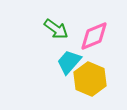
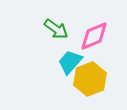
cyan trapezoid: moved 1 px right
yellow hexagon: rotated 16 degrees clockwise
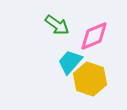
green arrow: moved 1 px right, 4 px up
yellow hexagon: rotated 20 degrees counterclockwise
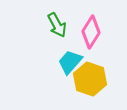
green arrow: rotated 25 degrees clockwise
pink diamond: moved 3 px left, 4 px up; rotated 36 degrees counterclockwise
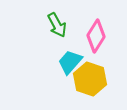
pink diamond: moved 5 px right, 4 px down
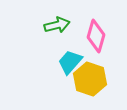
green arrow: rotated 75 degrees counterclockwise
pink diamond: rotated 16 degrees counterclockwise
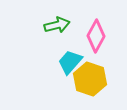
pink diamond: rotated 12 degrees clockwise
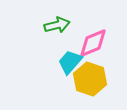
pink diamond: moved 3 px left, 7 px down; rotated 40 degrees clockwise
